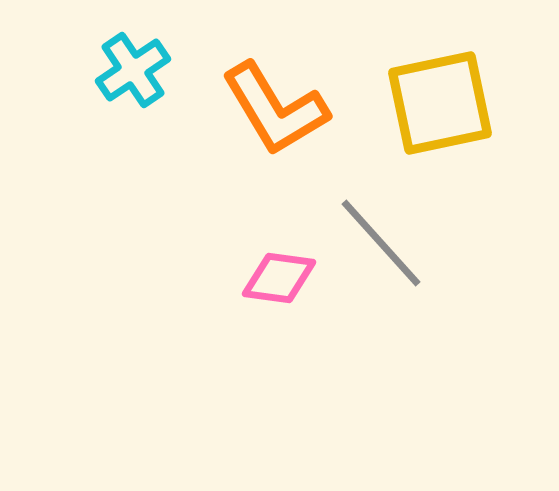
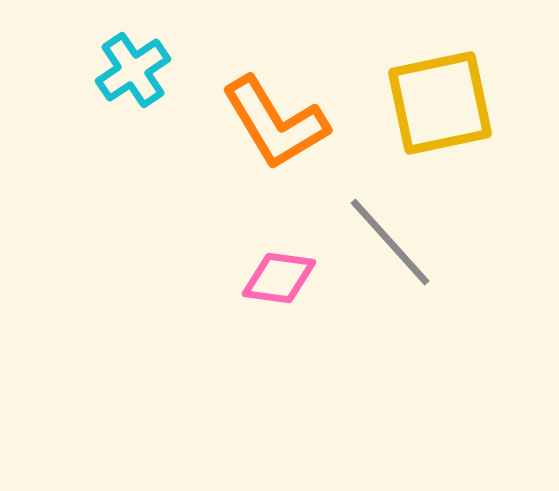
orange L-shape: moved 14 px down
gray line: moved 9 px right, 1 px up
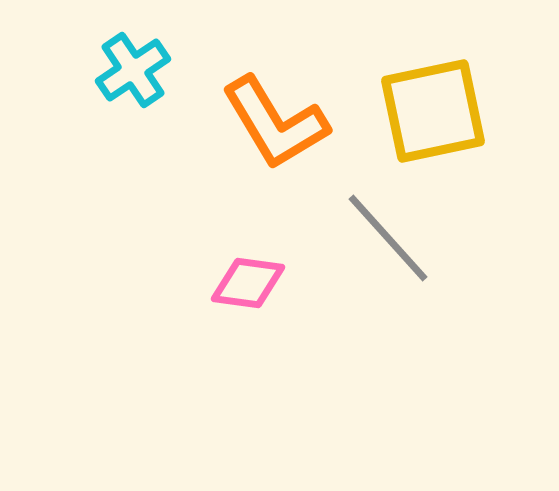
yellow square: moved 7 px left, 8 px down
gray line: moved 2 px left, 4 px up
pink diamond: moved 31 px left, 5 px down
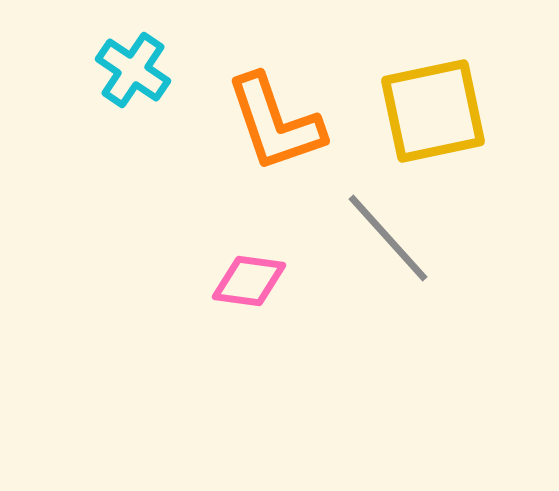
cyan cross: rotated 22 degrees counterclockwise
orange L-shape: rotated 12 degrees clockwise
pink diamond: moved 1 px right, 2 px up
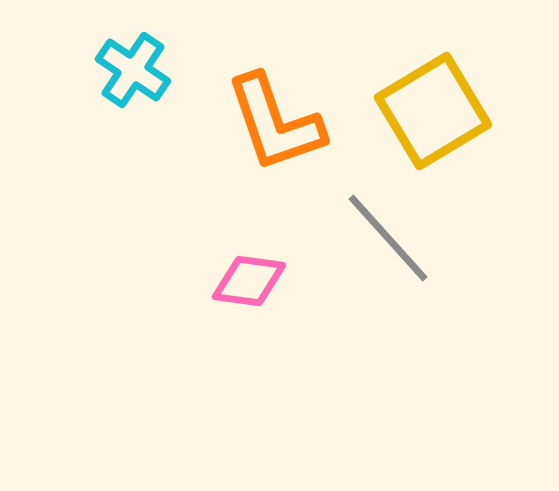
yellow square: rotated 19 degrees counterclockwise
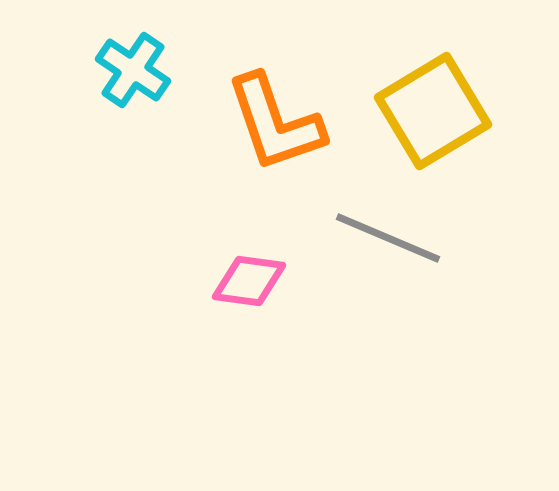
gray line: rotated 25 degrees counterclockwise
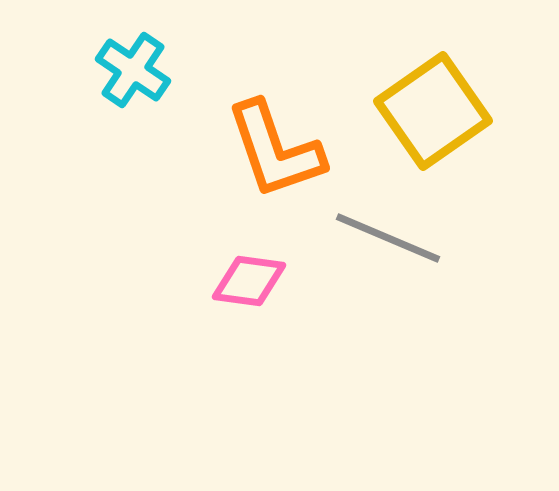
yellow square: rotated 4 degrees counterclockwise
orange L-shape: moved 27 px down
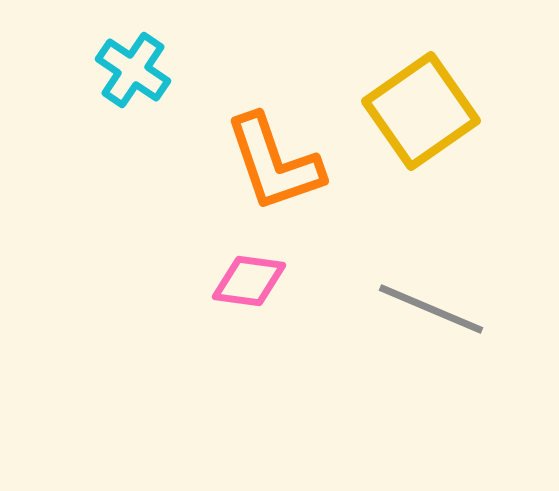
yellow square: moved 12 px left
orange L-shape: moved 1 px left, 13 px down
gray line: moved 43 px right, 71 px down
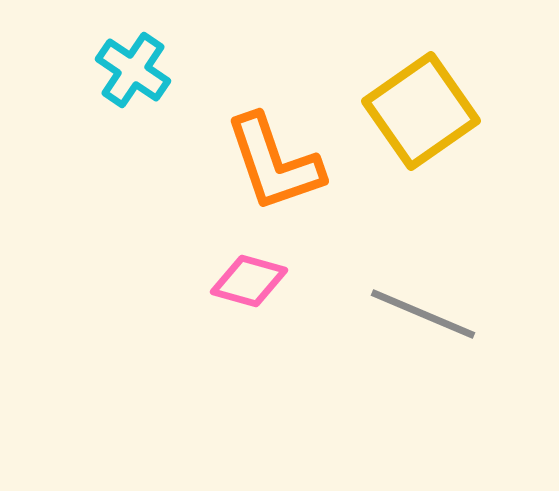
pink diamond: rotated 8 degrees clockwise
gray line: moved 8 px left, 5 px down
